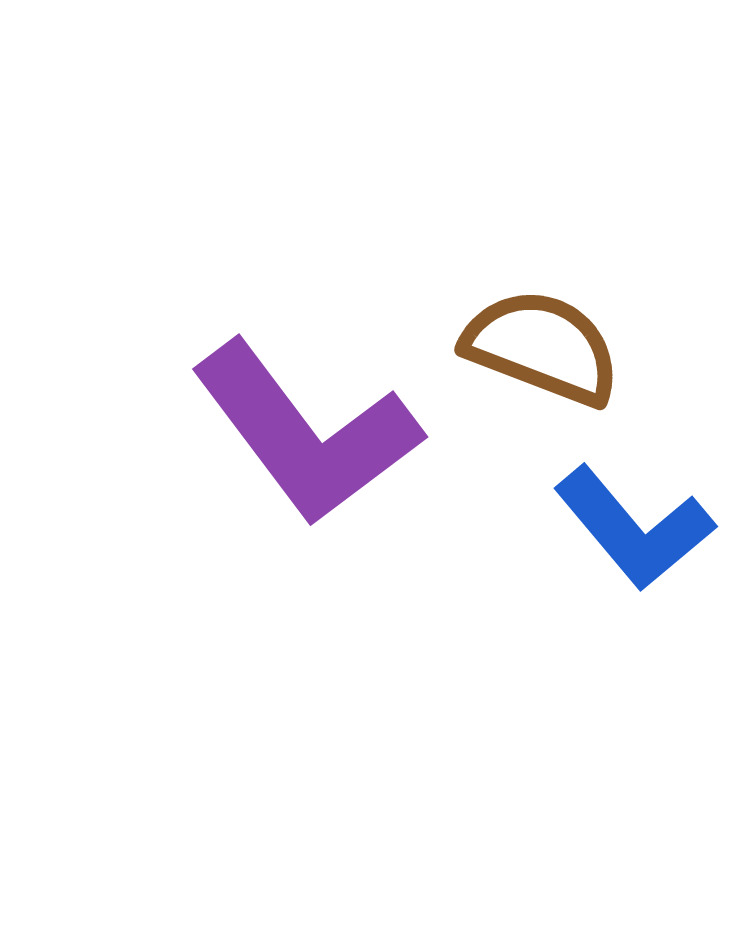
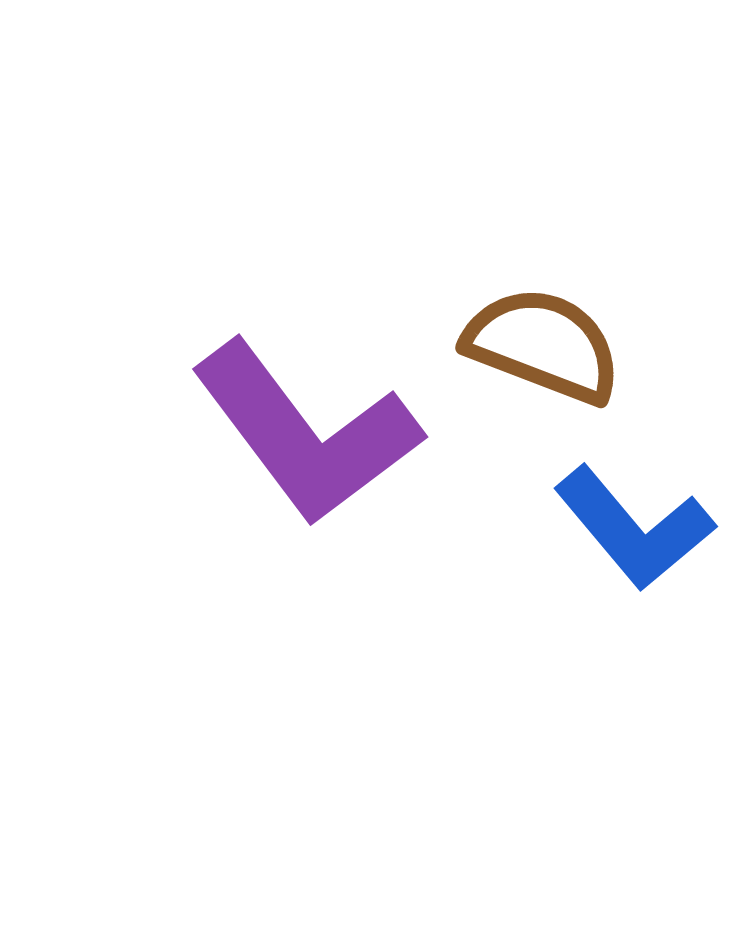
brown semicircle: moved 1 px right, 2 px up
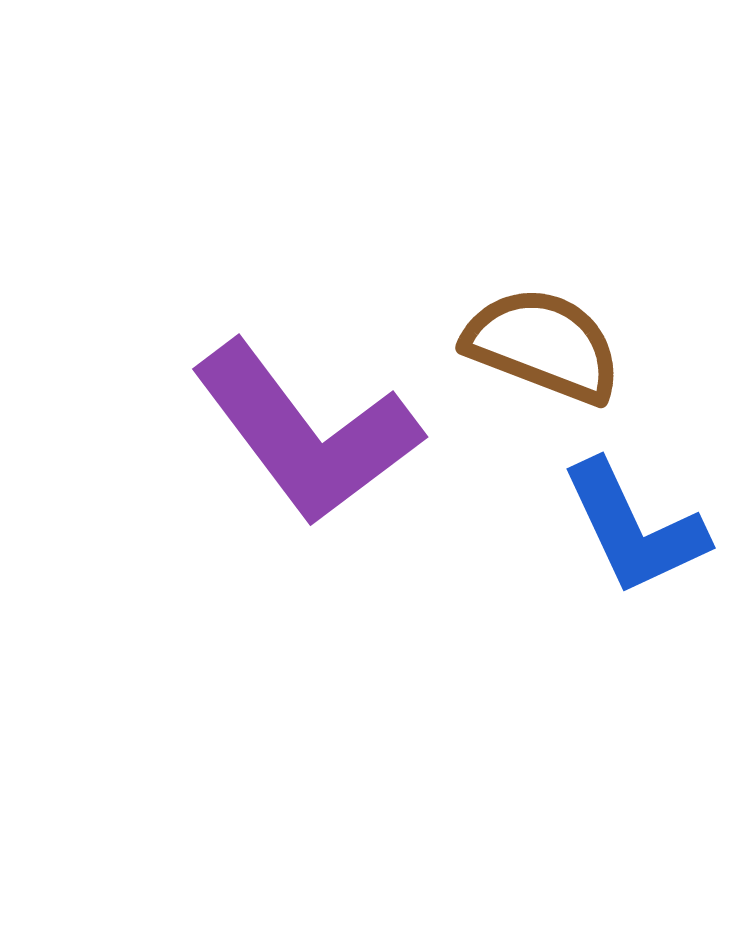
blue L-shape: rotated 15 degrees clockwise
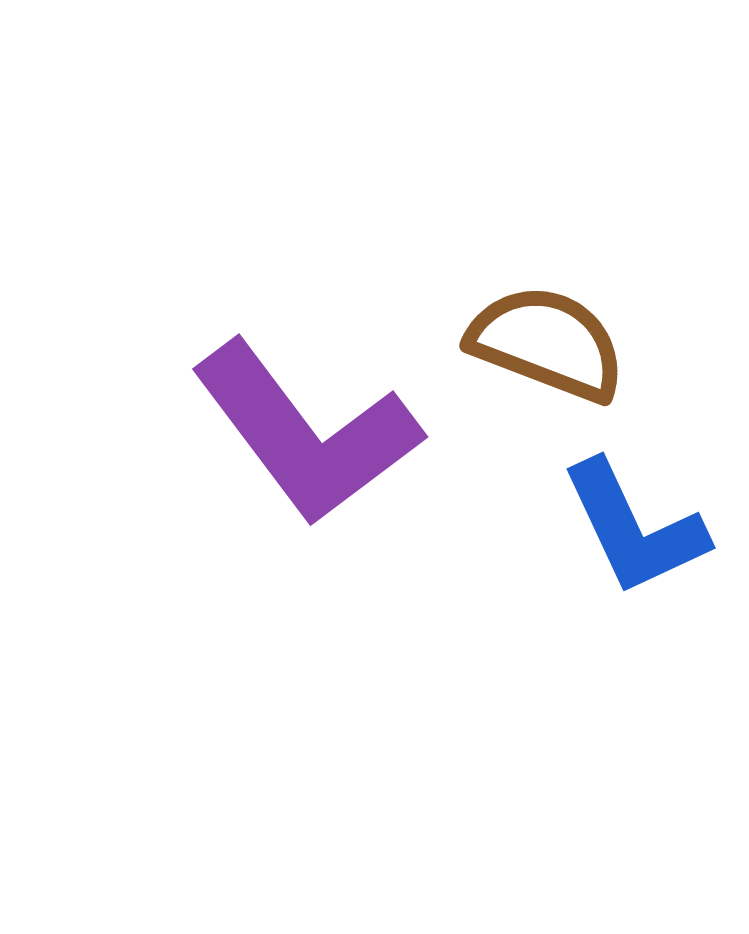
brown semicircle: moved 4 px right, 2 px up
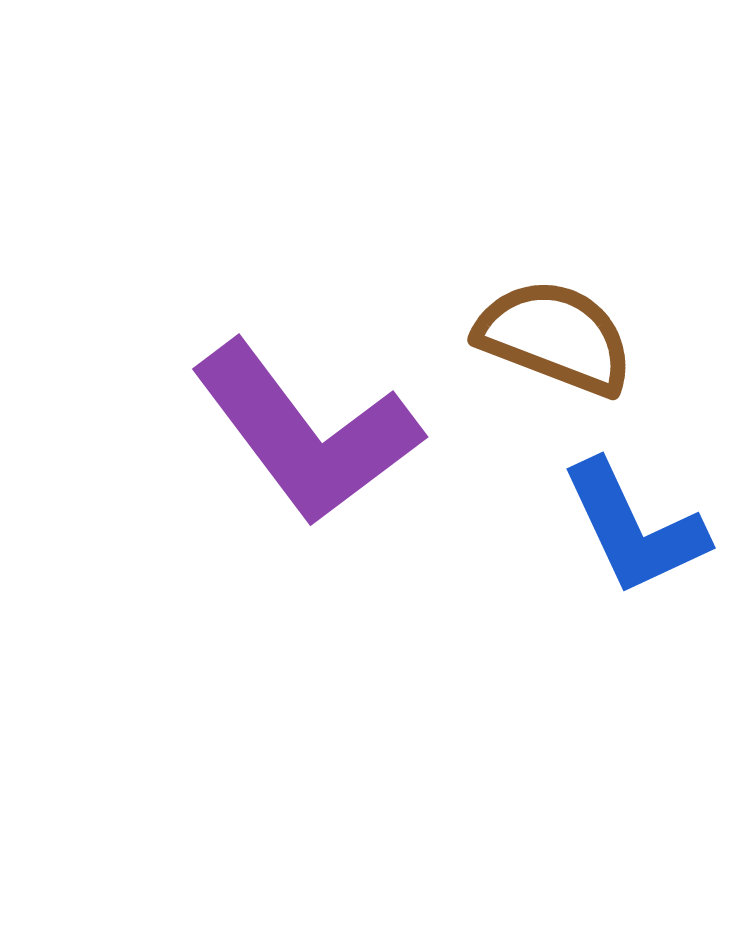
brown semicircle: moved 8 px right, 6 px up
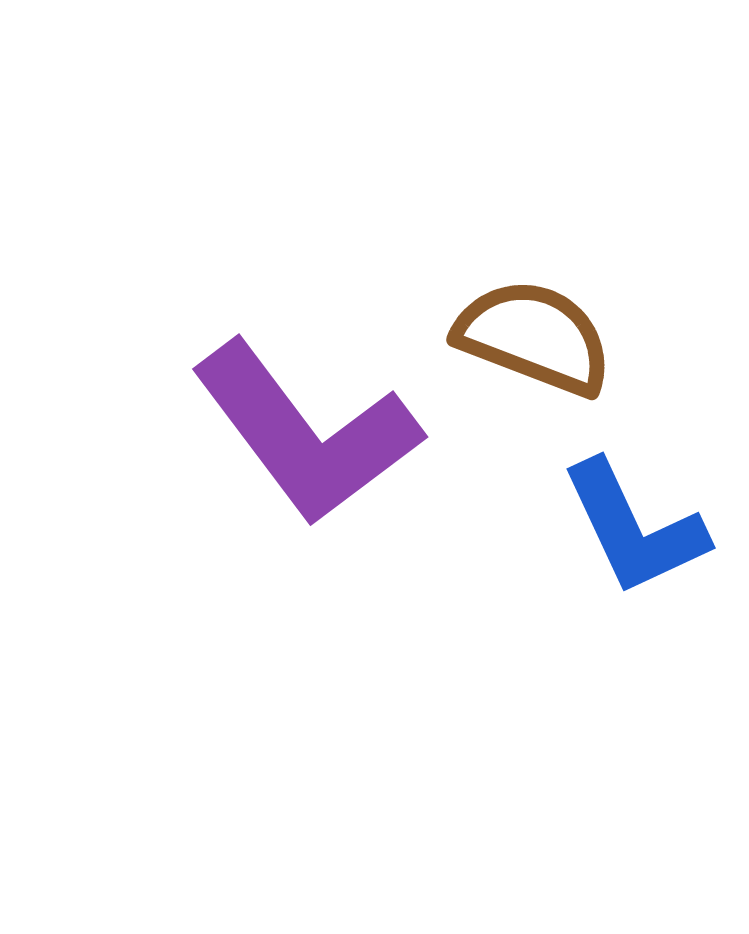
brown semicircle: moved 21 px left
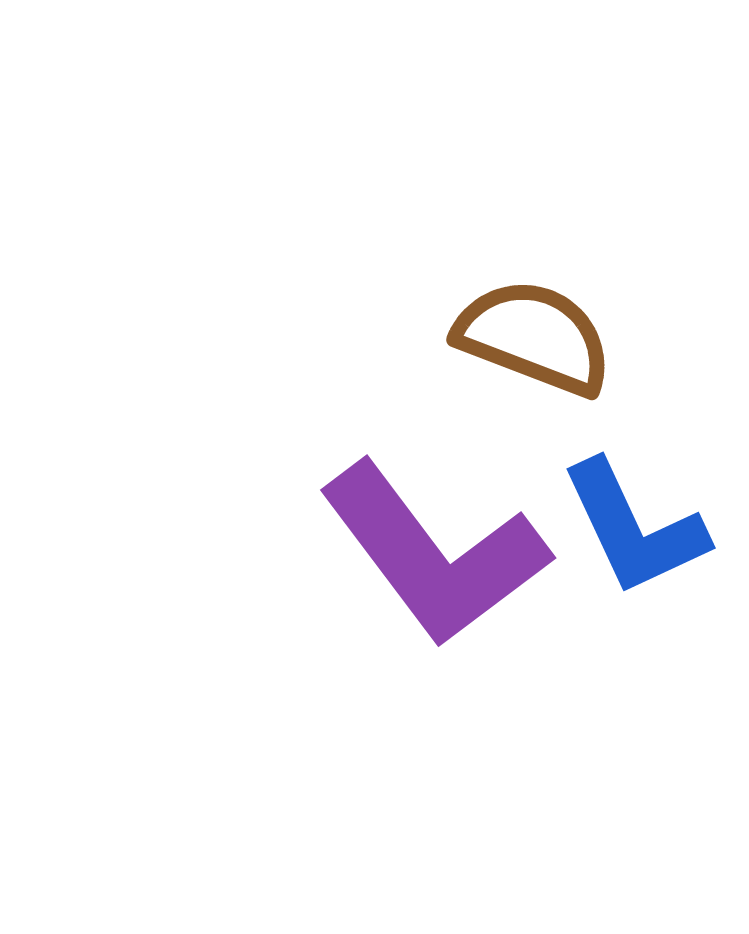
purple L-shape: moved 128 px right, 121 px down
